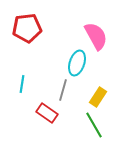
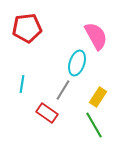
gray line: rotated 15 degrees clockwise
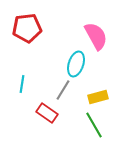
cyan ellipse: moved 1 px left, 1 px down
yellow rectangle: rotated 42 degrees clockwise
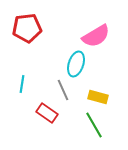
pink semicircle: rotated 88 degrees clockwise
gray line: rotated 55 degrees counterclockwise
yellow rectangle: rotated 30 degrees clockwise
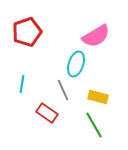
red pentagon: moved 4 px down; rotated 12 degrees counterclockwise
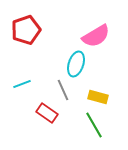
red pentagon: moved 1 px left, 2 px up
cyan line: rotated 60 degrees clockwise
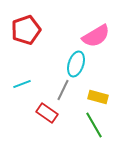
gray line: rotated 50 degrees clockwise
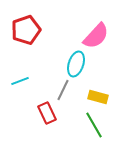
pink semicircle: rotated 16 degrees counterclockwise
cyan line: moved 2 px left, 3 px up
red rectangle: rotated 30 degrees clockwise
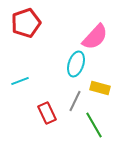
red pentagon: moved 7 px up
pink semicircle: moved 1 px left, 1 px down
gray line: moved 12 px right, 11 px down
yellow rectangle: moved 2 px right, 9 px up
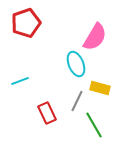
pink semicircle: rotated 12 degrees counterclockwise
cyan ellipse: rotated 40 degrees counterclockwise
gray line: moved 2 px right
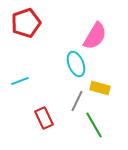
pink semicircle: moved 1 px up
red rectangle: moved 3 px left, 5 px down
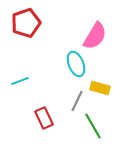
green line: moved 1 px left, 1 px down
